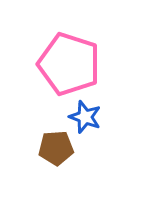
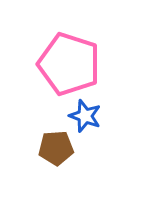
blue star: moved 1 px up
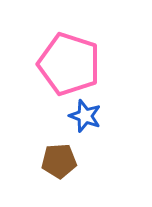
brown pentagon: moved 3 px right, 13 px down
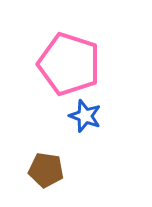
brown pentagon: moved 13 px left, 9 px down; rotated 12 degrees clockwise
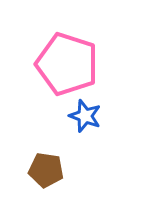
pink pentagon: moved 2 px left
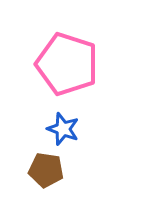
blue star: moved 22 px left, 13 px down
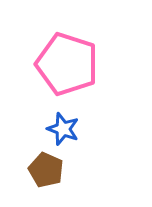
brown pentagon: rotated 16 degrees clockwise
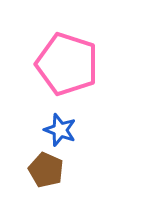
blue star: moved 3 px left, 1 px down
